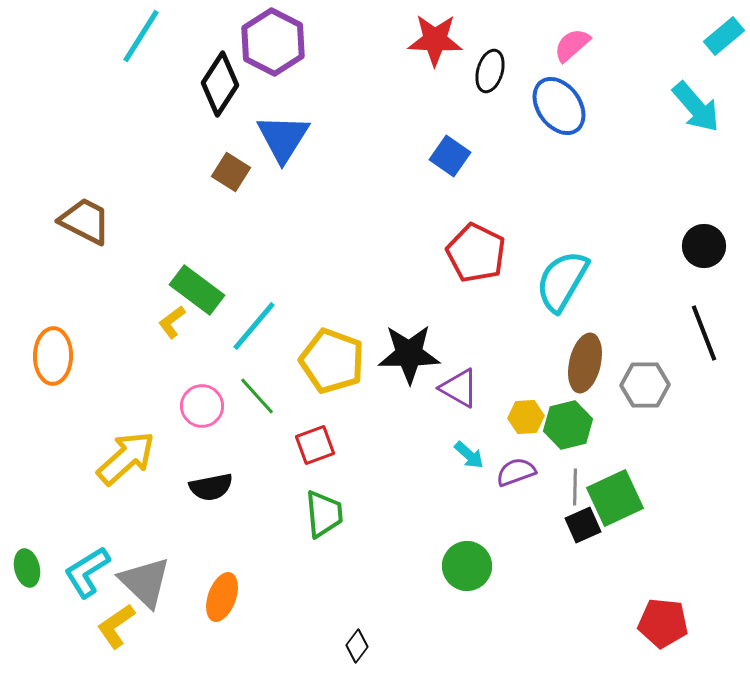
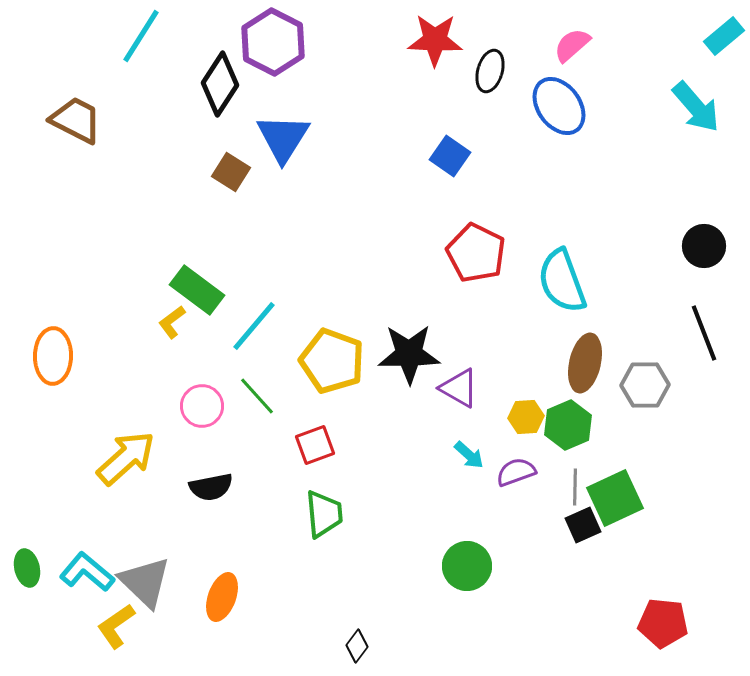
brown trapezoid at (85, 221): moved 9 px left, 101 px up
cyan semicircle at (562, 281): rotated 50 degrees counterclockwise
green hexagon at (568, 425): rotated 9 degrees counterclockwise
cyan L-shape at (87, 572): rotated 72 degrees clockwise
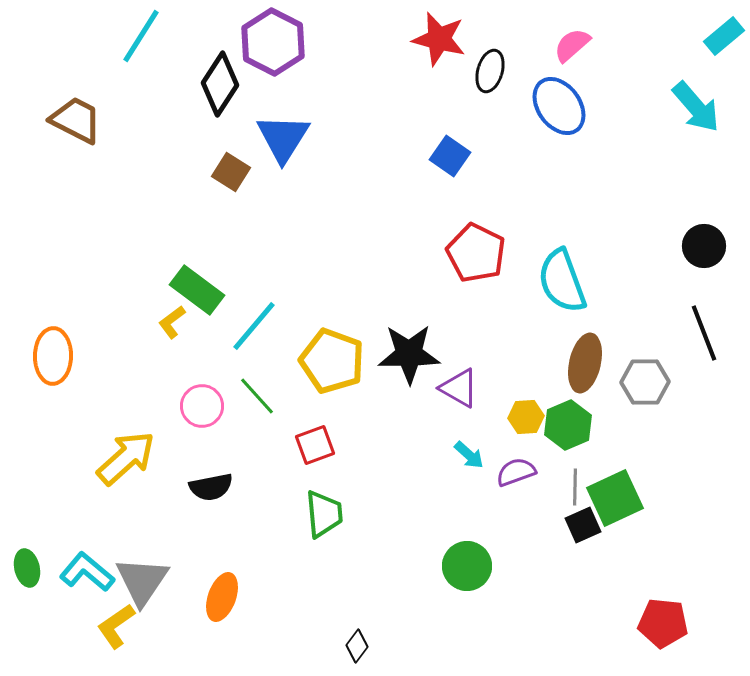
red star at (435, 40): moved 4 px right, 1 px up; rotated 12 degrees clockwise
gray hexagon at (645, 385): moved 3 px up
gray triangle at (145, 582): moved 3 px left, 1 px up; rotated 20 degrees clockwise
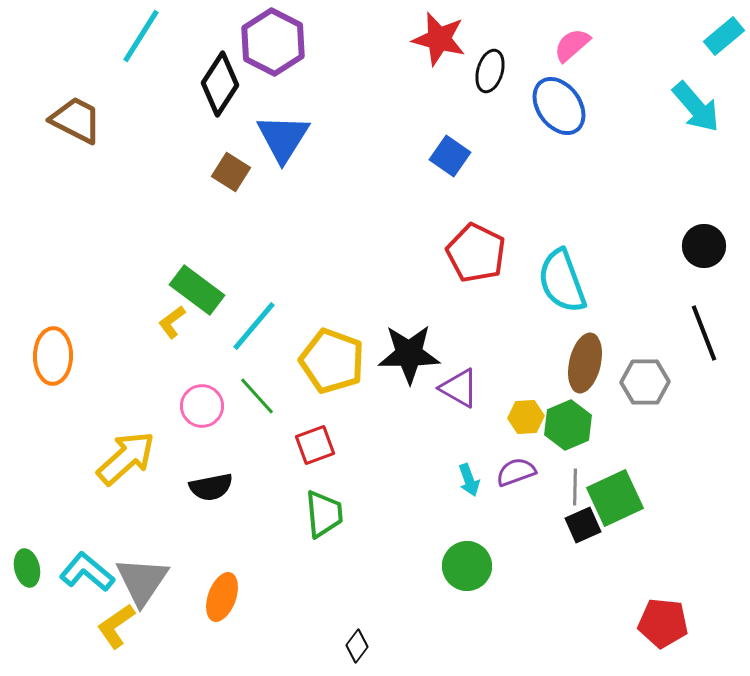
cyan arrow at (469, 455): moved 25 px down; rotated 28 degrees clockwise
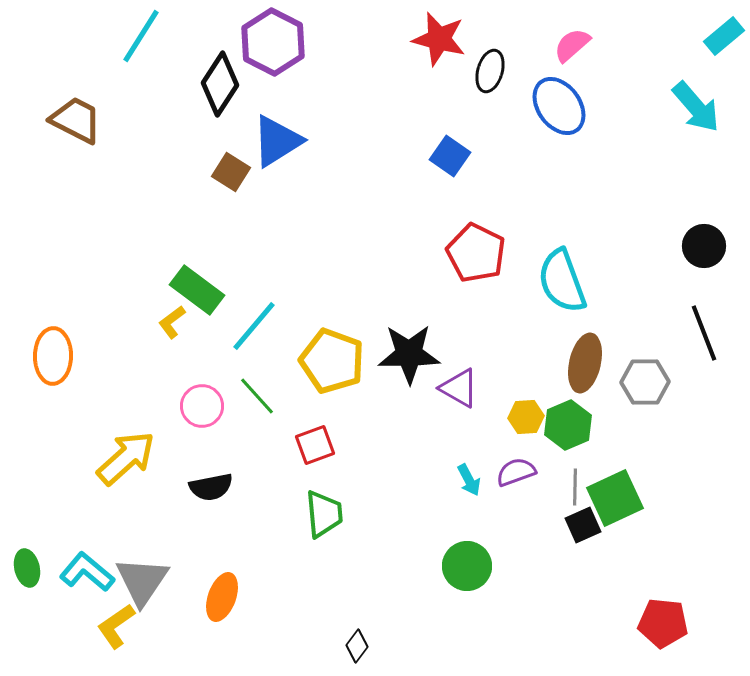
blue triangle at (283, 138): moved 6 px left, 3 px down; rotated 26 degrees clockwise
cyan arrow at (469, 480): rotated 8 degrees counterclockwise
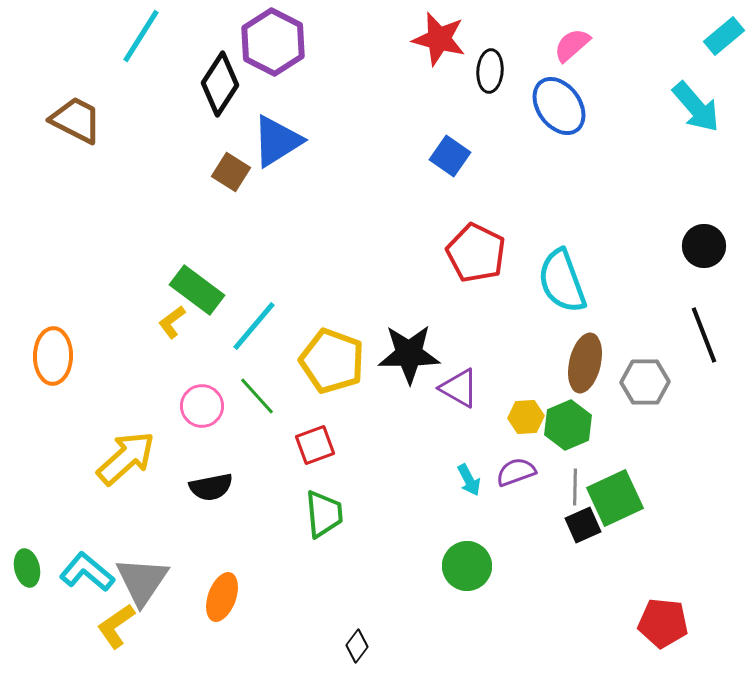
black ellipse at (490, 71): rotated 12 degrees counterclockwise
black line at (704, 333): moved 2 px down
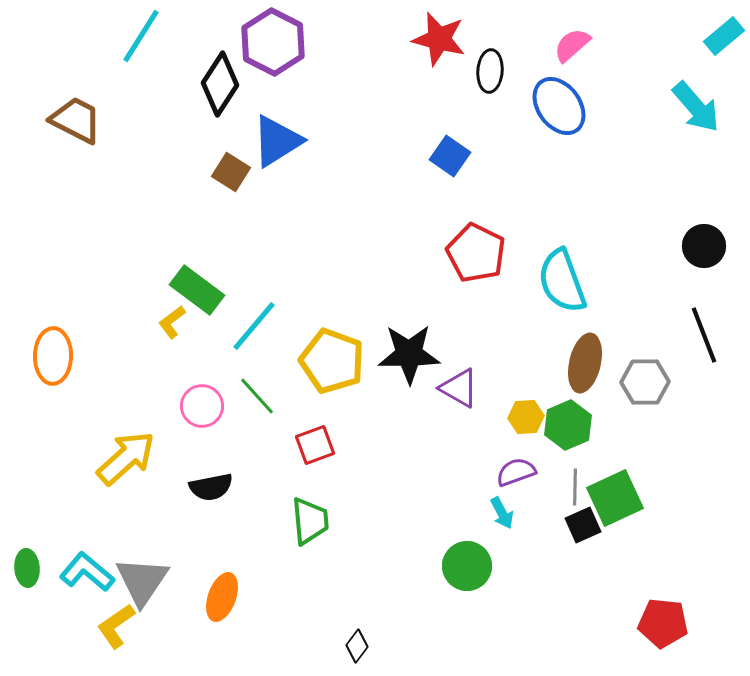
cyan arrow at (469, 480): moved 33 px right, 33 px down
green trapezoid at (324, 514): moved 14 px left, 7 px down
green ellipse at (27, 568): rotated 9 degrees clockwise
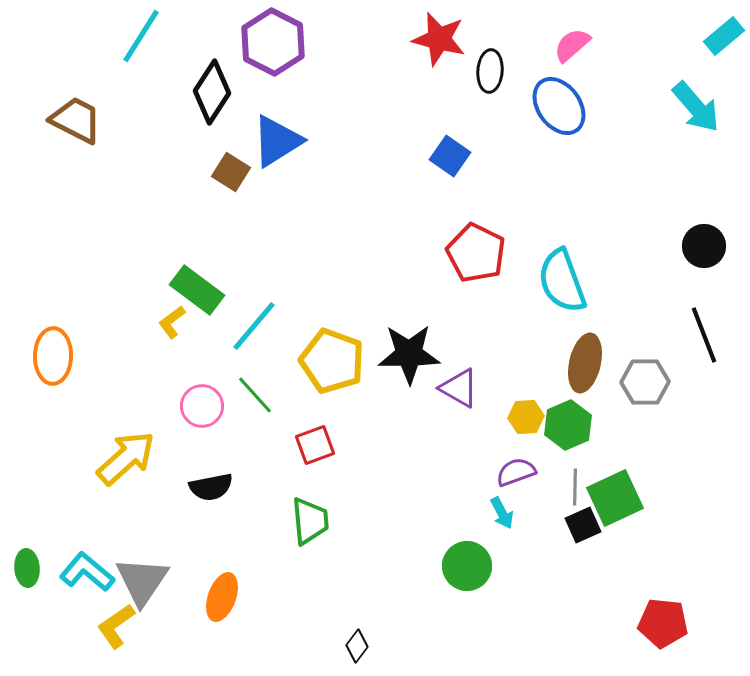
black diamond at (220, 84): moved 8 px left, 8 px down
green line at (257, 396): moved 2 px left, 1 px up
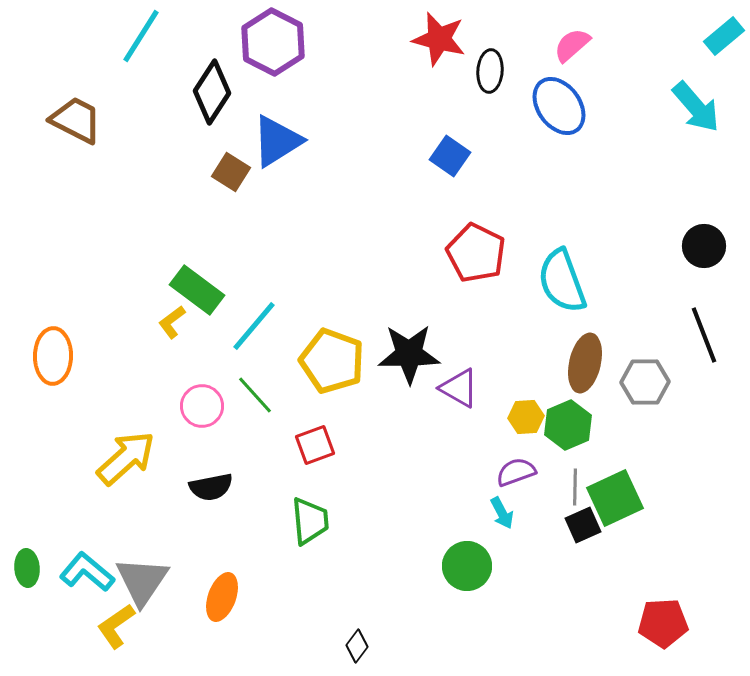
red pentagon at (663, 623): rotated 9 degrees counterclockwise
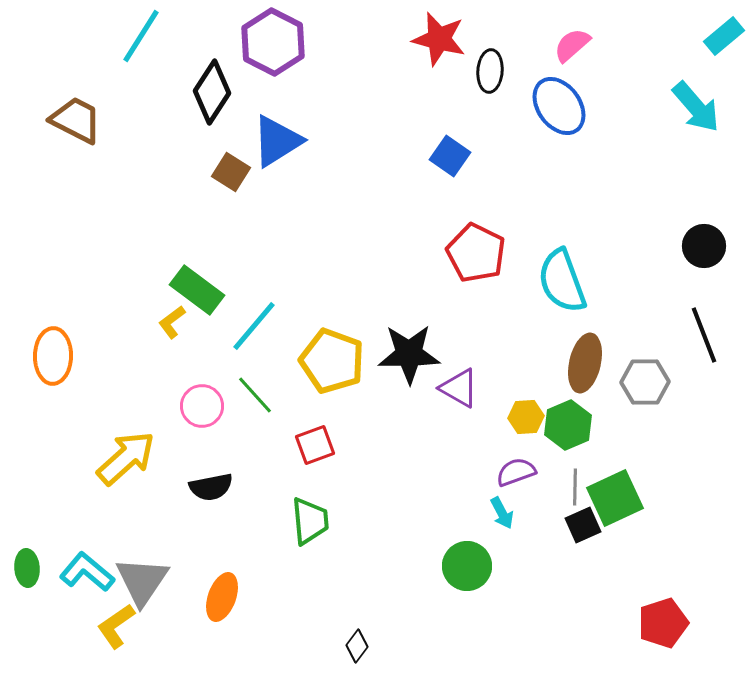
red pentagon at (663, 623): rotated 15 degrees counterclockwise
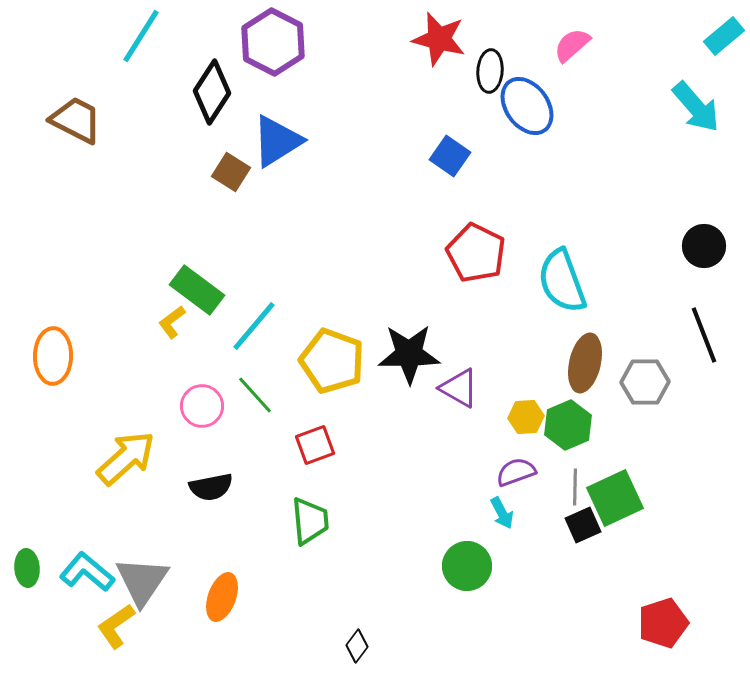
blue ellipse at (559, 106): moved 32 px left
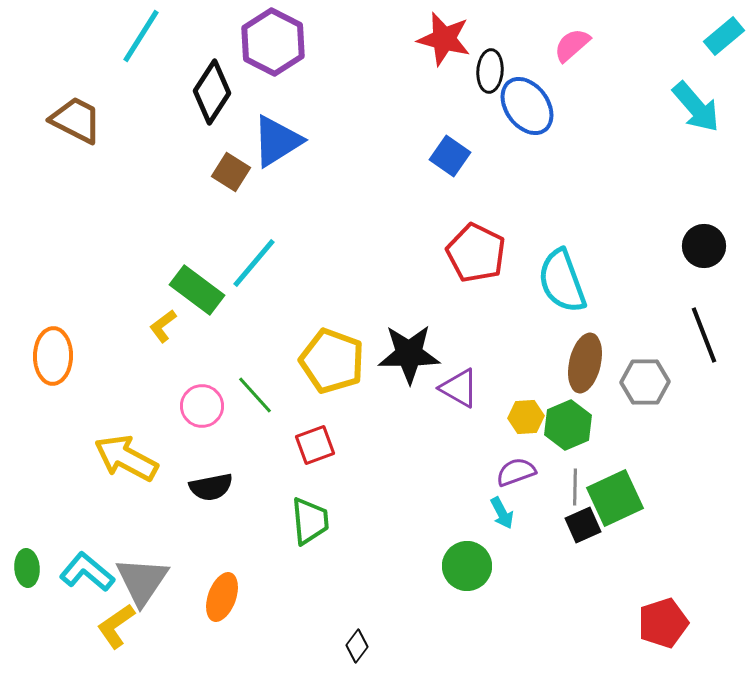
red star at (439, 39): moved 5 px right
yellow L-shape at (172, 322): moved 9 px left, 4 px down
cyan line at (254, 326): moved 63 px up
yellow arrow at (126, 458): rotated 110 degrees counterclockwise
